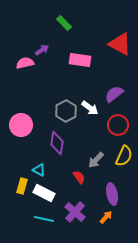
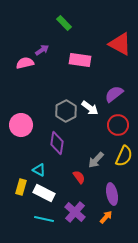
yellow rectangle: moved 1 px left, 1 px down
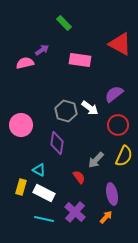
gray hexagon: rotated 15 degrees counterclockwise
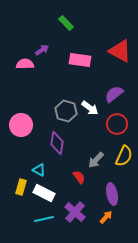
green rectangle: moved 2 px right
red triangle: moved 7 px down
pink semicircle: moved 1 px down; rotated 12 degrees clockwise
red circle: moved 1 px left, 1 px up
cyan line: rotated 24 degrees counterclockwise
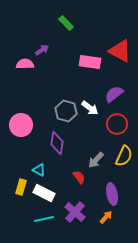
pink rectangle: moved 10 px right, 2 px down
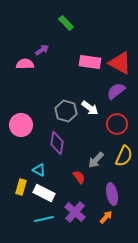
red triangle: moved 12 px down
purple semicircle: moved 2 px right, 3 px up
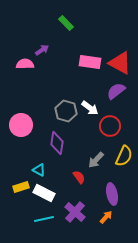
red circle: moved 7 px left, 2 px down
yellow rectangle: rotated 56 degrees clockwise
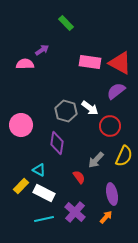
yellow rectangle: moved 1 px up; rotated 28 degrees counterclockwise
